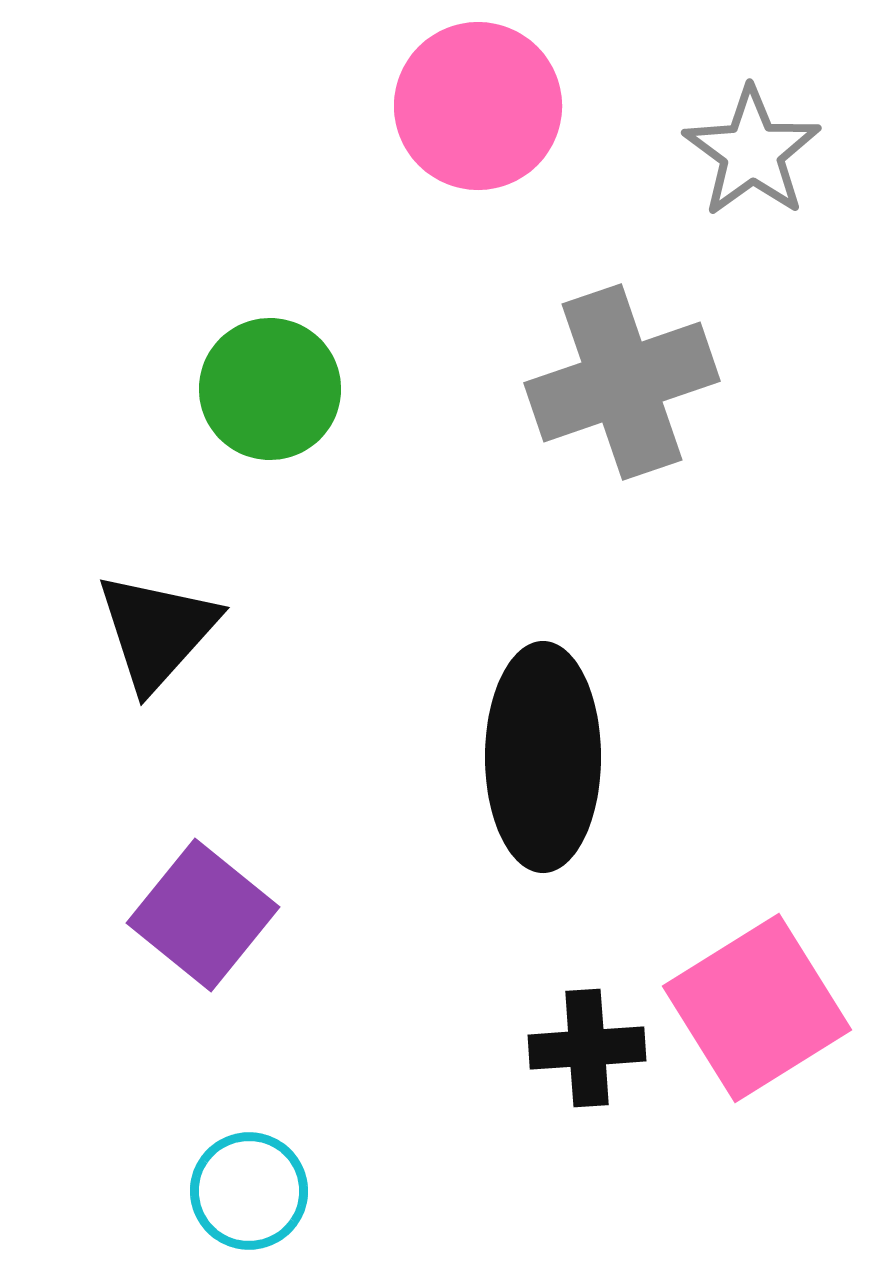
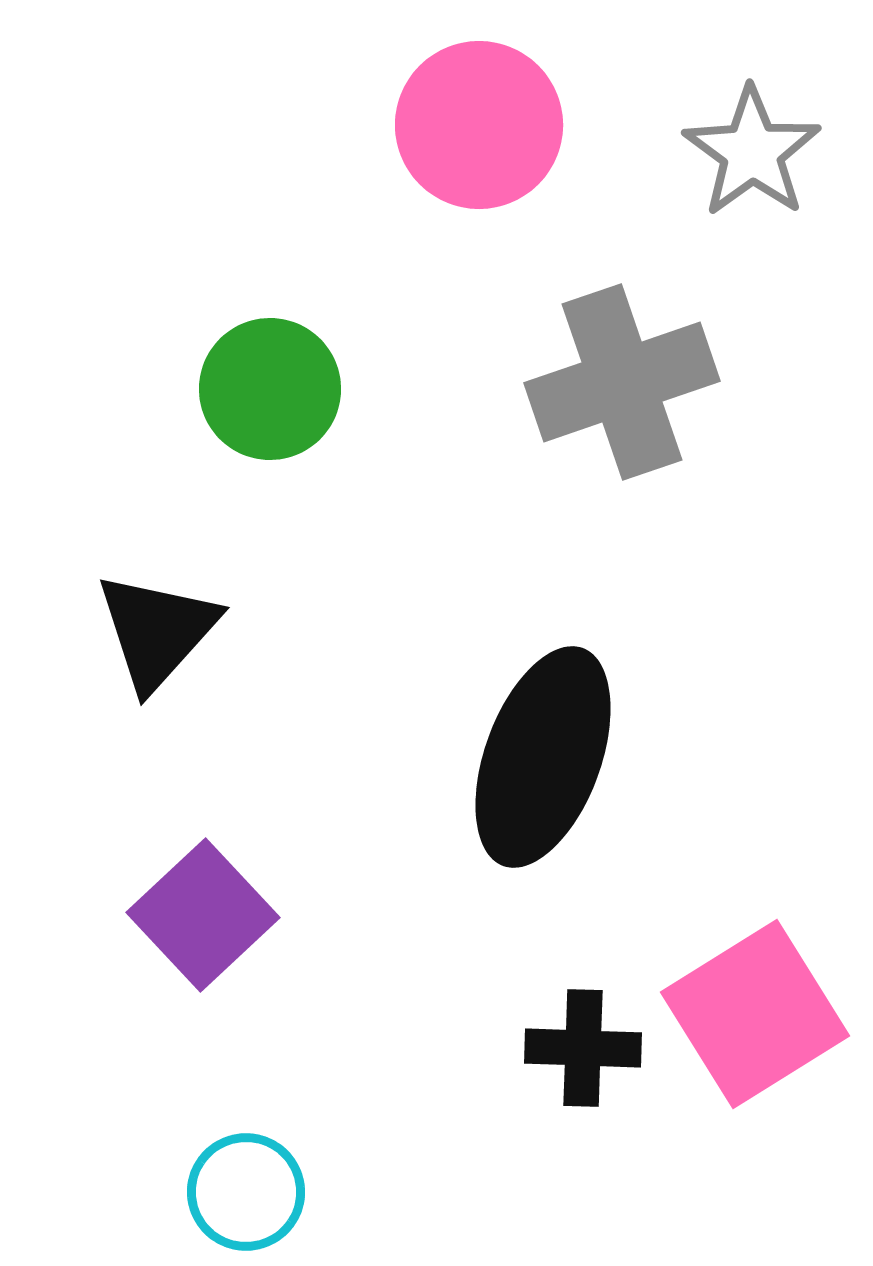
pink circle: moved 1 px right, 19 px down
black ellipse: rotated 20 degrees clockwise
purple square: rotated 8 degrees clockwise
pink square: moved 2 px left, 6 px down
black cross: moved 4 px left; rotated 6 degrees clockwise
cyan circle: moved 3 px left, 1 px down
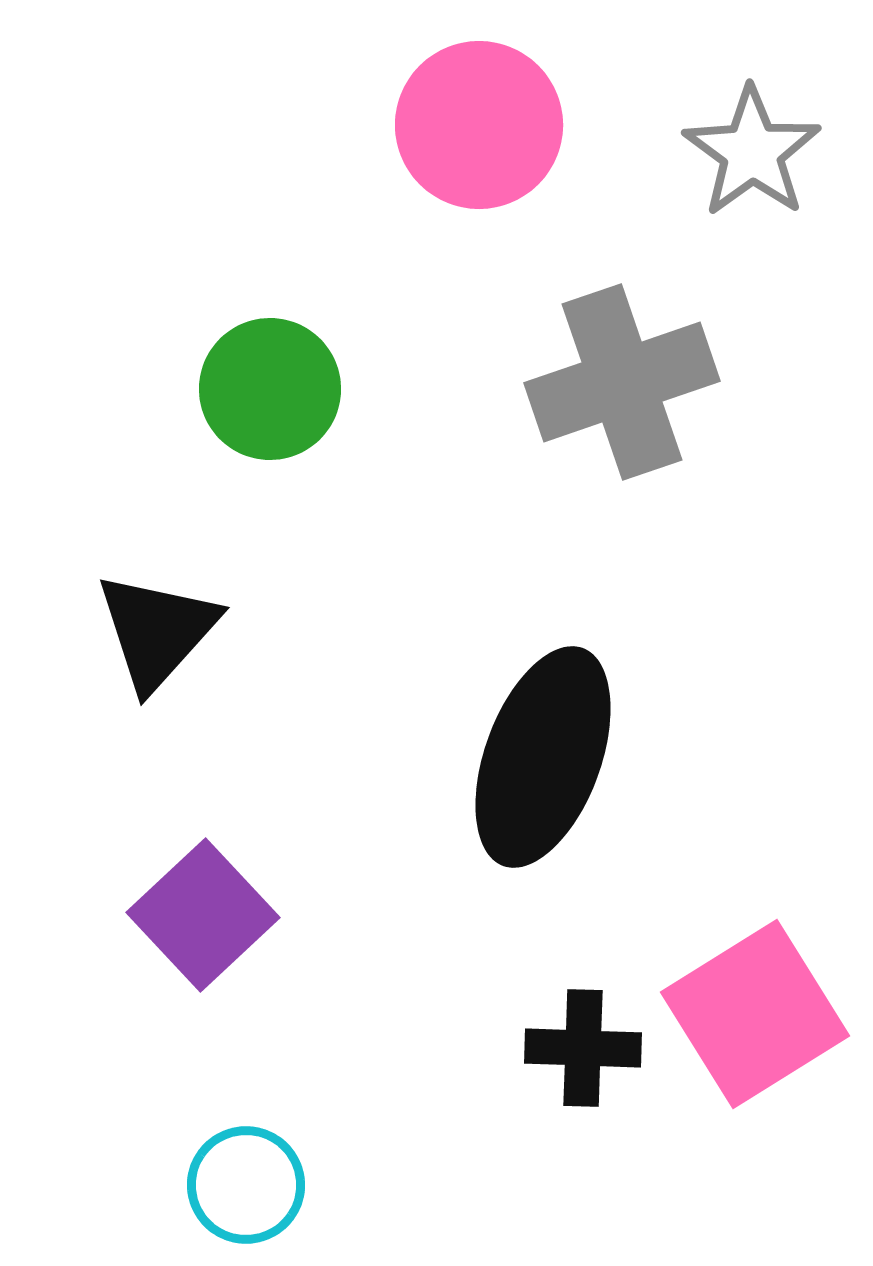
cyan circle: moved 7 px up
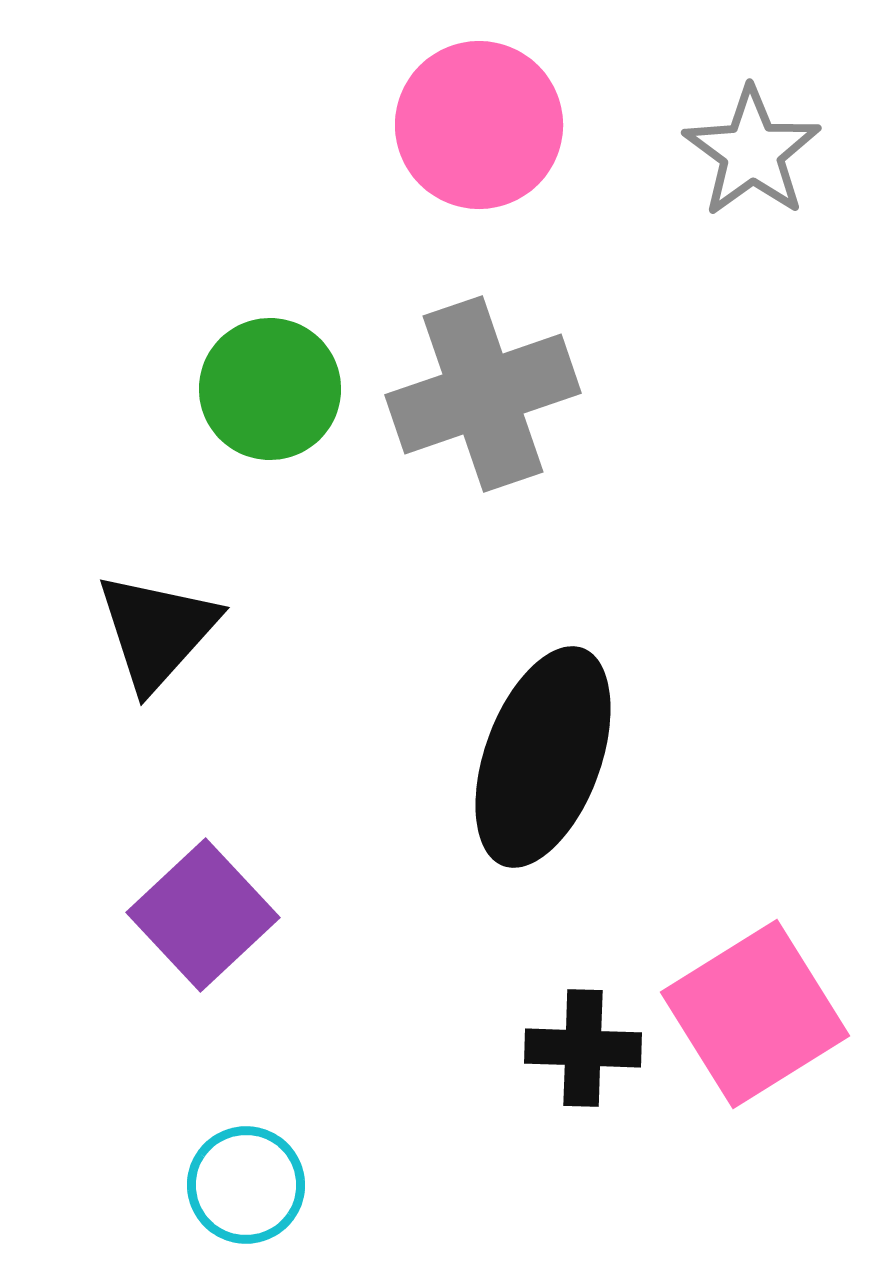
gray cross: moved 139 px left, 12 px down
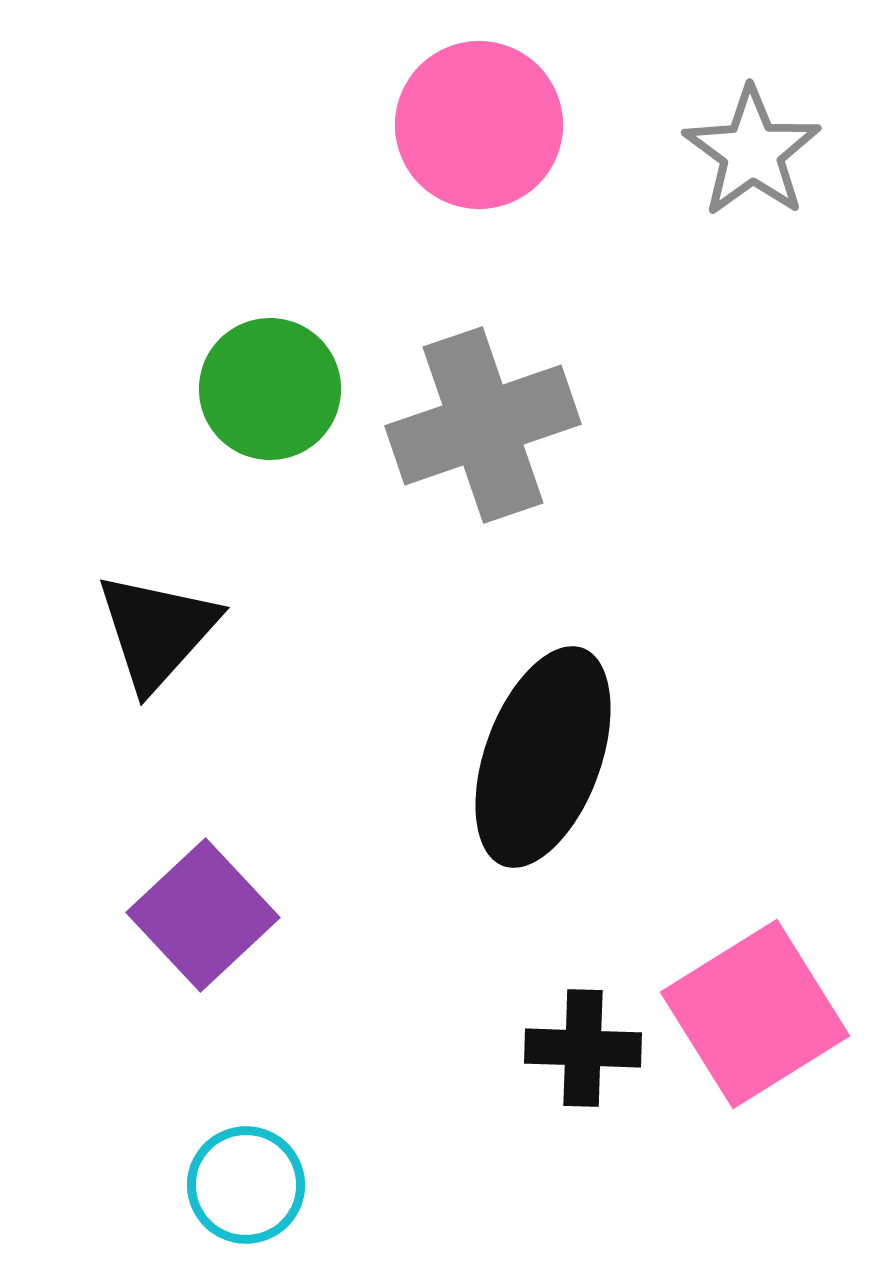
gray cross: moved 31 px down
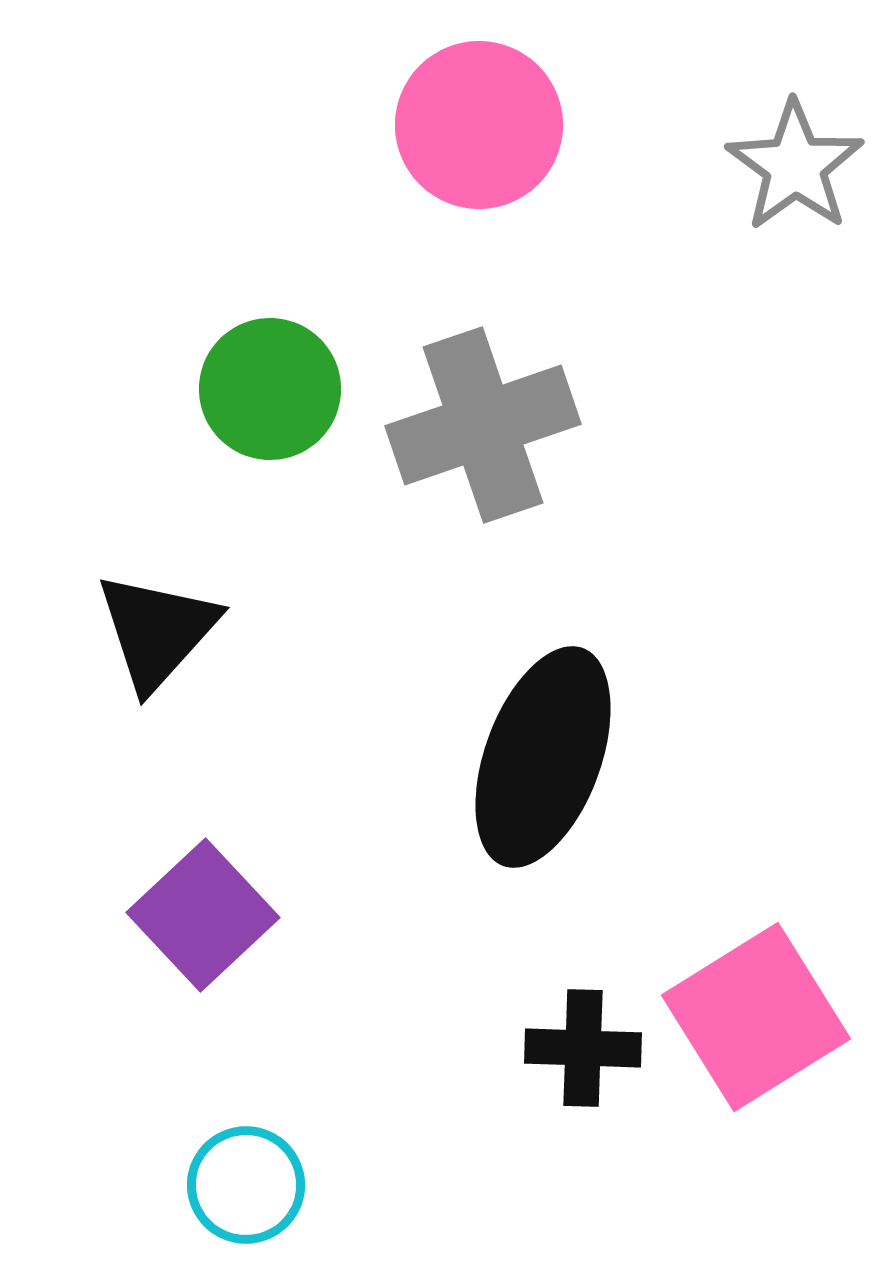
gray star: moved 43 px right, 14 px down
pink square: moved 1 px right, 3 px down
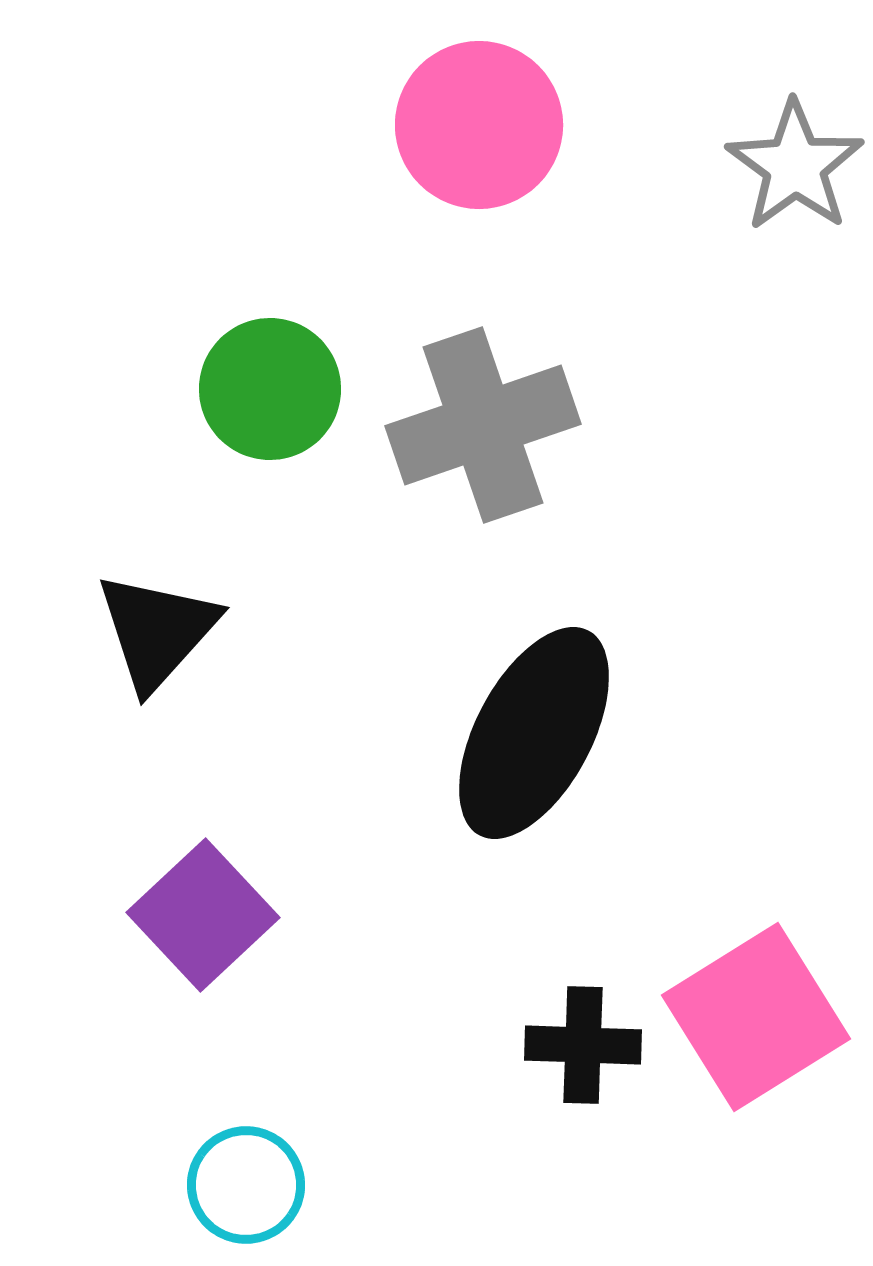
black ellipse: moved 9 px left, 24 px up; rotated 8 degrees clockwise
black cross: moved 3 px up
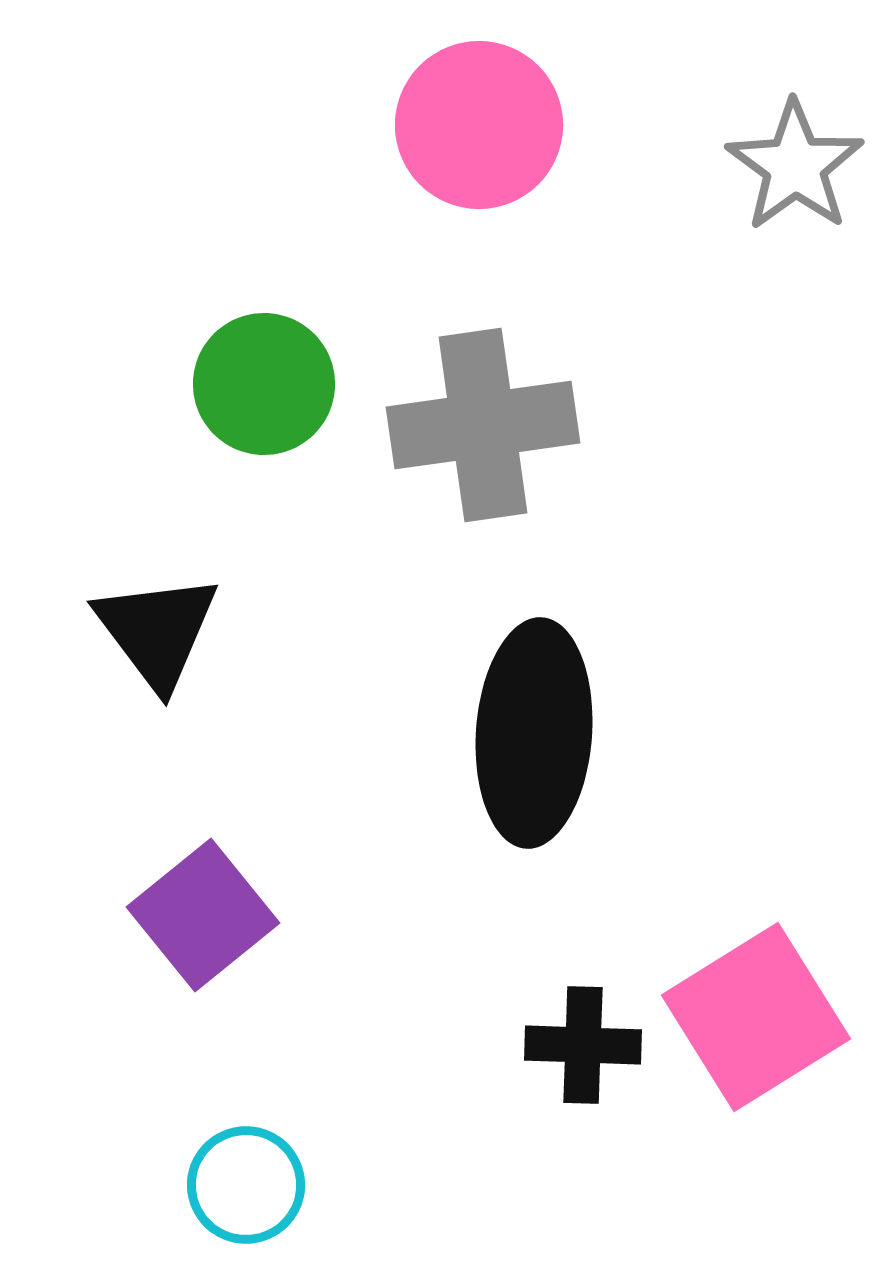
green circle: moved 6 px left, 5 px up
gray cross: rotated 11 degrees clockwise
black triangle: rotated 19 degrees counterclockwise
black ellipse: rotated 24 degrees counterclockwise
purple square: rotated 4 degrees clockwise
